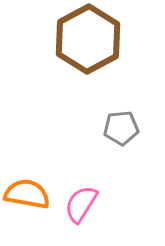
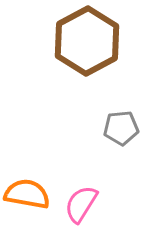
brown hexagon: moved 1 px left, 2 px down
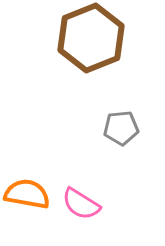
brown hexagon: moved 4 px right, 3 px up; rotated 6 degrees clockwise
pink semicircle: rotated 90 degrees counterclockwise
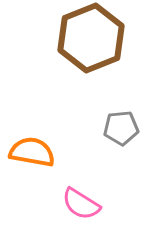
orange semicircle: moved 5 px right, 42 px up
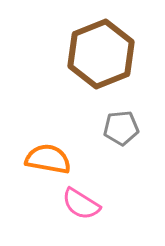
brown hexagon: moved 10 px right, 16 px down
orange semicircle: moved 16 px right, 7 px down
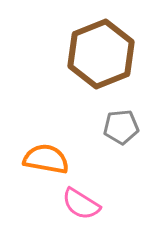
gray pentagon: moved 1 px up
orange semicircle: moved 2 px left
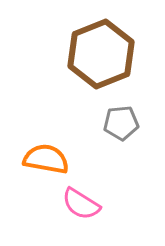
gray pentagon: moved 4 px up
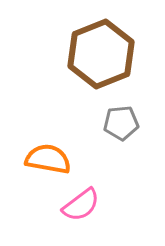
orange semicircle: moved 2 px right
pink semicircle: moved 1 px down; rotated 69 degrees counterclockwise
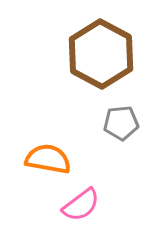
brown hexagon: rotated 10 degrees counterclockwise
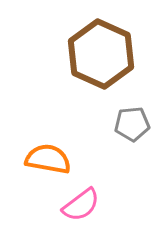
brown hexagon: rotated 4 degrees counterclockwise
gray pentagon: moved 11 px right, 1 px down
